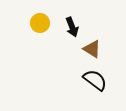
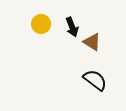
yellow circle: moved 1 px right, 1 px down
brown triangle: moved 7 px up
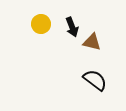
brown triangle: rotated 18 degrees counterclockwise
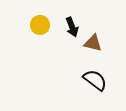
yellow circle: moved 1 px left, 1 px down
brown triangle: moved 1 px right, 1 px down
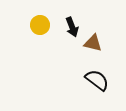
black semicircle: moved 2 px right
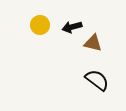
black arrow: rotated 96 degrees clockwise
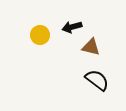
yellow circle: moved 10 px down
brown triangle: moved 2 px left, 4 px down
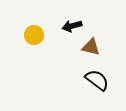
black arrow: moved 1 px up
yellow circle: moved 6 px left
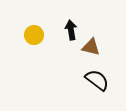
black arrow: moved 1 px left, 4 px down; rotated 96 degrees clockwise
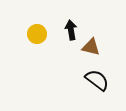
yellow circle: moved 3 px right, 1 px up
